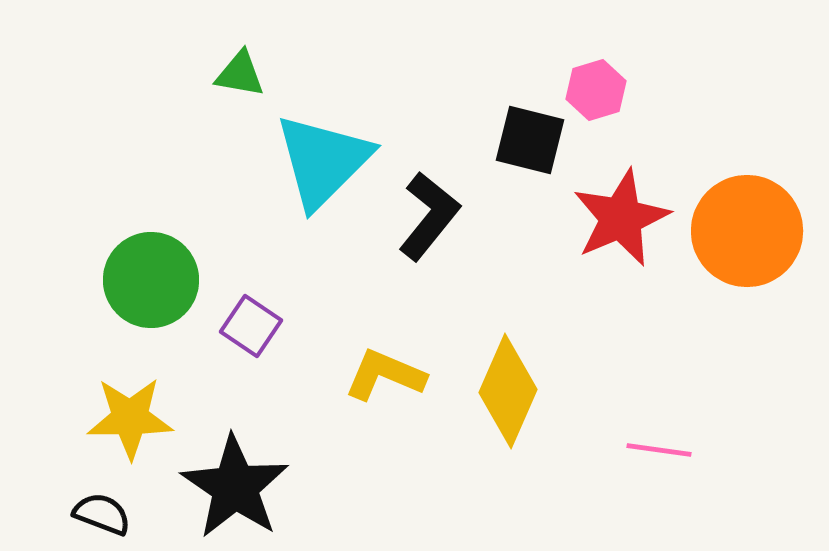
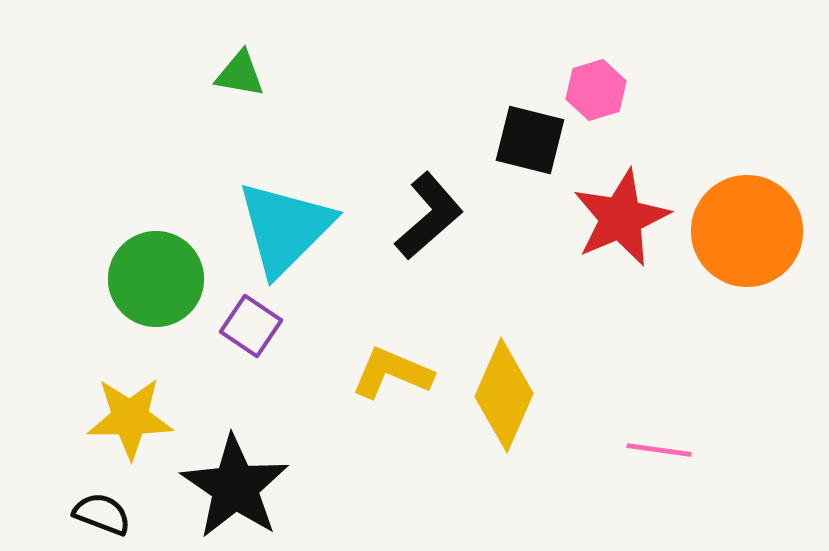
cyan triangle: moved 38 px left, 67 px down
black L-shape: rotated 10 degrees clockwise
green circle: moved 5 px right, 1 px up
yellow L-shape: moved 7 px right, 2 px up
yellow diamond: moved 4 px left, 4 px down
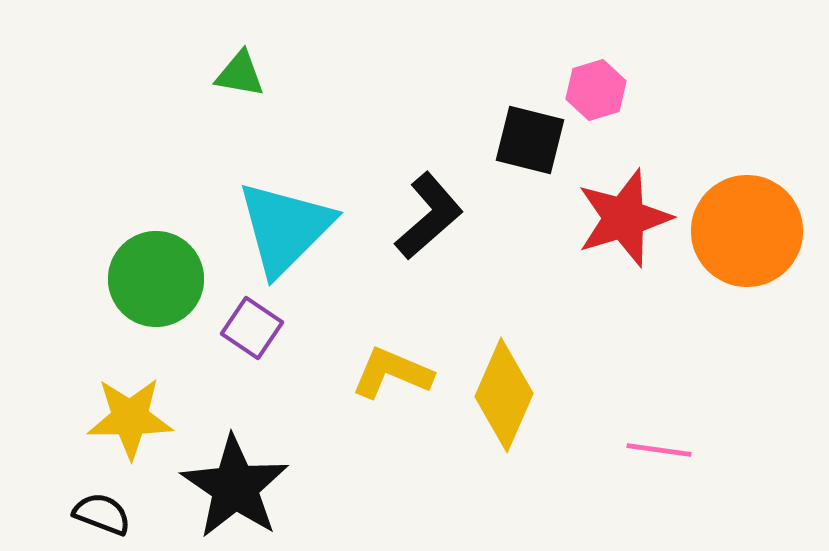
red star: moved 3 px right; rotated 6 degrees clockwise
purple square: moved 1 px right, 2 px down
